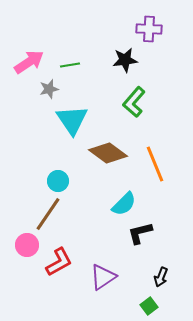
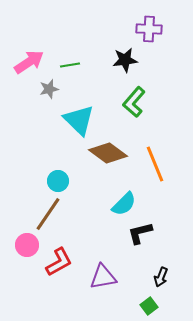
cyan triangle: moved 7 px right; rotated 12 degrees counterclockwise
purple triangle: rotated 24 degrees clockwise
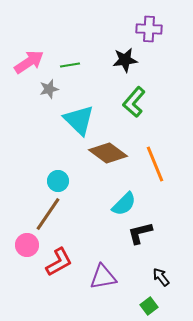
black arrow: rotated 120 degrees clockwise
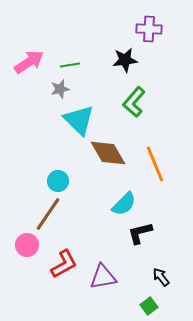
gray star: moved 11 px right
brown diamond: rotated 24 degrees clockwise
red L-shape: moved 5 px right, 2 px down
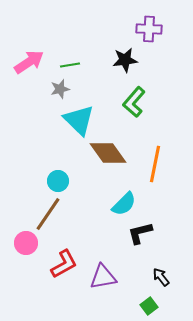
brown diamond: rotated 6 degrees counterclockwise
orange line: rotated 33 degrees clockwise
pink circle: moved 1 px left, 2 px up
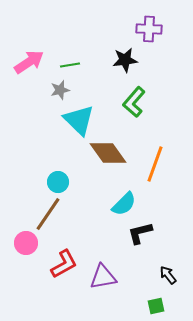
gray star: moved 1 px down
orange line: rotated 9 degrees clockwise
cyan circle: moved 1 px down
black arrow: moved 7 px right, 2 px up
green square: moved 7 px right; rotated 24 degrees clockwise
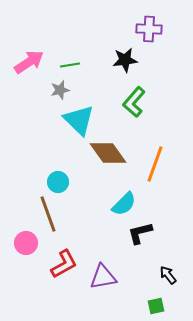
brown line: rotated 54 degrees counterclockwise
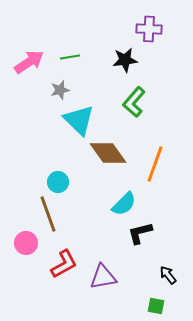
green line: moved 8 px up
green square: rotated 24 degrees clockwise
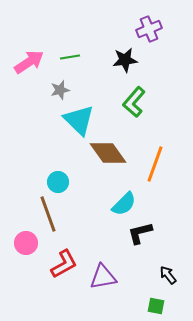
purple cross: rotated 25 degrees counterclockwise
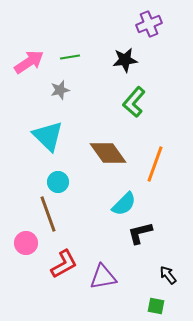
purple cross: moved 5 px up
cyan triangle: moved 31 px left, 16 px down
